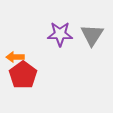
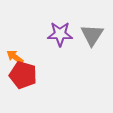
orange arrow: rotated 36 degrees clockwise
red pentagon: rotated 20 degrees counterclockwise
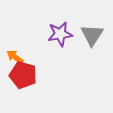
purple star: rotated 10 degrees counterclockwise
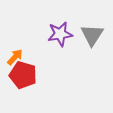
orange arrow: rotated 96 degrees clockwise
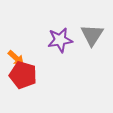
purple star: moved 6 px down
orange arrow: moved 1 px right, 1 px down; rotated 90 degrees clockwise
